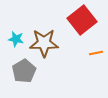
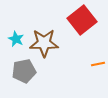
cyan star: rotated 14 degrees clockwise
orange line: moved 2 px right, 11 px down
gray pentagon: rotated 20 degrees clockwise
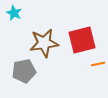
red square: moved 20 px down; rotated 24 degrees clockwise
cyan star: moved 2 px left, 26 px up
brown star: rotated 8 degrees counterclockwise
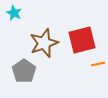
brown star: rotated 12 degrees counterclockwise
gray pentagon: rotated 25 degrees counterclockwise
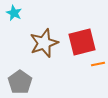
red square: moved 2 px down
gray pentagon: moved 4 px left, 11 px down
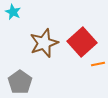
cyan star: moved 1 px left, 1 px up
red square: rotated 28 degrees counterclockwise
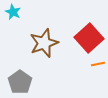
red square: moved 7 px right, 4 px up
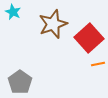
brown star: moved 9 px right, 19 px up
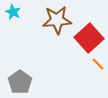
brown star: moved 4 px right, 4 px up; rotated 16 degrees clockwise
orange line: rotated 56 degrees clockwise
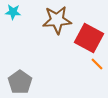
cyan star: rotated 21 degrees counterclockwise
red square: rotated 20 degrees counterclockwise
orange line: moved 1 px left
